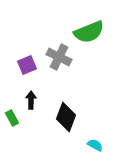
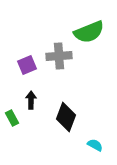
gray cross: moved 1 px up; rotated 30 degrees counterclockwise
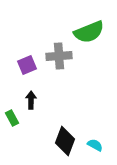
black diamond: moved 1 px left, 24 px down
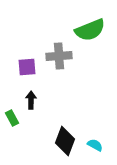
green semicircle: moved 1 px right, 2 px up
purple square: moved 2 px down; rotated 18 degrees clockwise
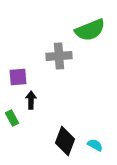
purple square: moved 9 px left, 10 px down
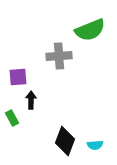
cyan semicircle: rotated 147 degrees clockwise
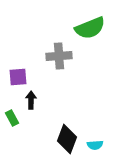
green semicircle: moved 2 px up
black diamond: moved 2 px right, 2 px up
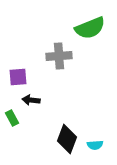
black arrow: rotated 84 degrees counterclockwise
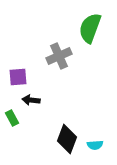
green semicircle: rotated 132 degrees clockwise
gray cross: rotated 20 degrees counterclockwise
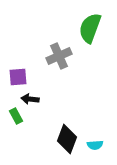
black arrow: moved 1 px left, 1 px up
green rectangle: moved 4 px right, 2 px up
